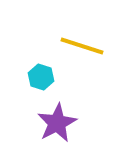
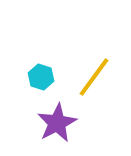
yellow line: moved 12 px right, 31 px down; rotated 72 degrees counterclockwise
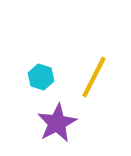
yellow line: rotated 9 degrees counterclockwise
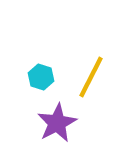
yellow line: moved 3 px left
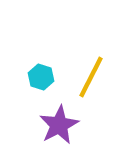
purple star: moved 2 px right, 2 px down
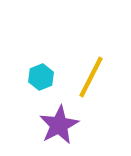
cyan hexagon: rotated 20 degrees clockwise
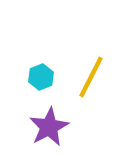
purple star: moved 10 px left, 2 px down
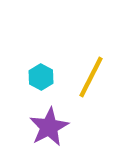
cyan hexagon: rotated 10 degrees counterclockwise
